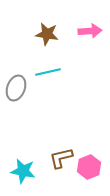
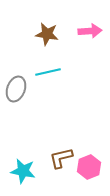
gray ellipse: moved 1 px down
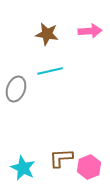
cyan line: moved 2 px right, 1 px up
brown L-shape: rotated 10 degrees clockwise
cyan star: moved 3 px up; rotated 15 degrees clockwise
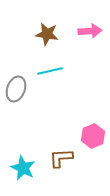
pink hexagon: moved 4 px right, 31 px up
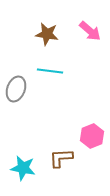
pink arrow: rotated 45 degrees clockwise
cyan line: rotated 20 degrees clockwise
pink hexagon: moved 1 px left
cyan star: rotated 15 degrees counterclockwise
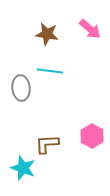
pink arrow: moved 2 px up
gray ellipse: moved 5 px right, 1 px up; rotated 25 degrees counterclockwise
pink hexagon: rotated 10 degrees counterclockwise
brown L-shape: moved 14 px left, 14 px up
cyan star: rotated 10 degrees clockwise
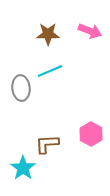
pink arrow: moved 2 px down; rotated 20 degrees counterclockwise
brown star: moved 1 px right; rotated 10 degrees counterclockwise
cyan line: rotated 30 degrees counterclockwise
pink hexagon: moved 1 px left, 2 px up
cyan star: rotated 15 degrees clockwise
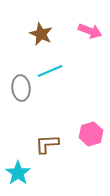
brown star: moved 7 px left; rotated 25 degrees clockwise
pink hexagon: rotated 15 degrees clockwise
cyan star: moved 5 px left, 5 px down
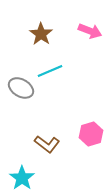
brown star: rotated 10 degrees clockwise
gray ellipse: rotated 55 degrees counterclockwise
brown L-shape: rotated 140 degrees counterclockwise
cyan star: moved 4 px right, 5 px down
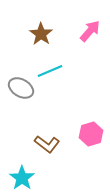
pink arrow: rotated 70 degrees counterclockwise
